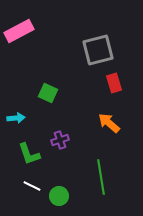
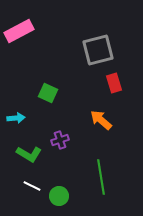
orange arrow: moved 8 px left, 3 px up
green L-shape: rotated 40 degrees counterclockwise
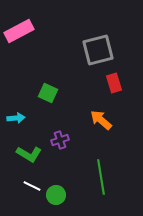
green circle: moved 3 px left, 1 px up
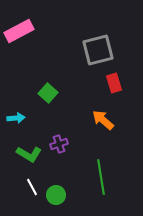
green square: rotated 18 degrees clockwise
orange arrow: moved 2 px right
purple cross: moved 1 px left, 4 px down
white line: moved 1 px down; rotated 36 degrees clockwise
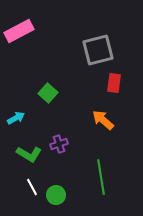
red rectangle: rotated 24 degrees clockwise
cyan arrow: rotated 24 degrees counterclockwise
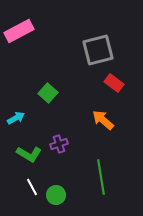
red rectangle: rotated 60 degrees counterclockwise
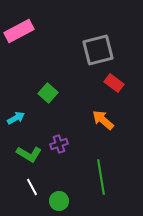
green circle: moved 3 px right, 6 px down
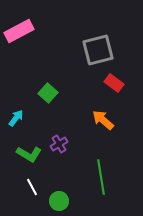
cyan arrow: rotated 24 degrees counterclockwise
purple cross: rotated 12 degrees counterclockwise
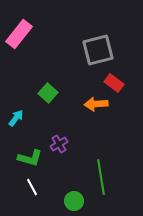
pink rectangle: moved 3 px down; rotated 24 degrees counterclockwise
orange arrow: moved 7 px left, 16 px up; rotated 45 degrees counterclockwise
green L-shape: moved 1 px right, 4 px down; rotated 15 degrees counterclockwise
green circle: moved 15 px right
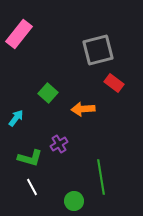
orange arrow: moved 13 px left, 5 px down
